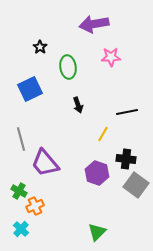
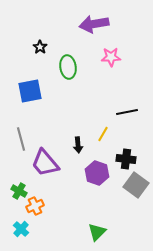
blue square: moved 2 px down; rotated 15 degrees clockwise
black arrow: moved 40 px down; rotated 14 degrees clockwise
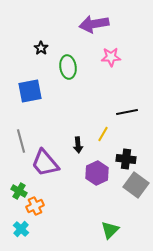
black star: moved 1 px right, 1 px down
gray line: moved 2 px down
purple hexagon: rotated 15 degrees clockwise
green triangle: moved 13 px right, 2 px up
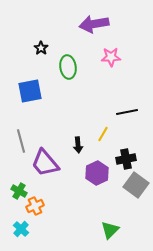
black cross: rotated 18 degrees counterclockwise
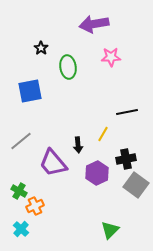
gray line: rotated 65 degrees clockwise
purple trapezoid: moved 8 px right
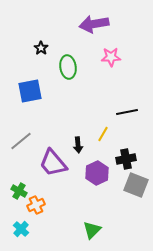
gray square: rotated 15 degrees counterclockwise
orange cross: moved 1 px right, 1 px up
green triangle: moved 18 px left
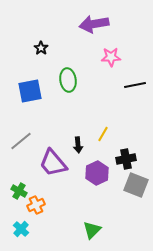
green ellipse: moved 13 px down
black line: moved 8 px right, 27 px up
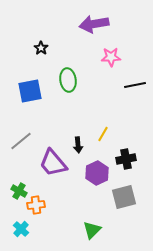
gray square: moved 12 px left, 12 px down; rotated 35 degrees counterclockwise
orange cross: rotated 18 degrees clockwise
